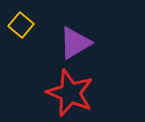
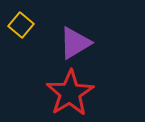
red star: rotated 18 degrees clockwise
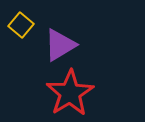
purple triangle: moved 15 px left, 2 px down
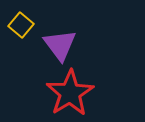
purple triangle: rotated 36 degrees counterclockwise
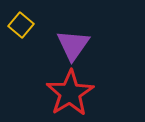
purple triangle: moved 13 px right; rotated 12 degrees clockwise
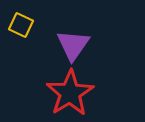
yellow square: rotated 15 degrees counterclockwise
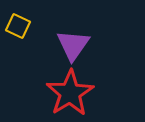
yellow square: moved 3 px left, 1 px down
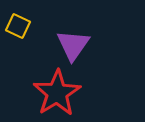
red star: moved 13 px left
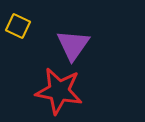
red star: moved 2 px right, 2 px up; rotated 30 degrees counterclockwise
